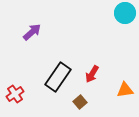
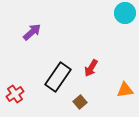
red arrow: moved 1 px left, 6 px up
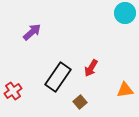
red cross: moved 2 px left, 3 px up
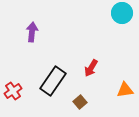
cyan circle: moved 3 px left
purple arrow: rotated 42 degrees counterclockwise
black rectangle: moved 5 px left, 4 px down
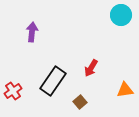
cyan circle: moved 1 px left, 2 px down
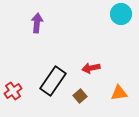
cyan circle: moved 1 px up
purple arrow: moved 5 px right, 9 px up
red arrow: rotated 48 degrees clockwise
orange triangle: moved 6 px left, 3 px down
brown square: moved 6 px up
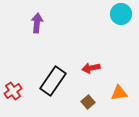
brown square: moved 8 px right, 6 px down
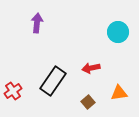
cyan circle: moved 3 px left, 18 px down
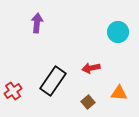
orange triangle: rotated 12 degrees clockwise
